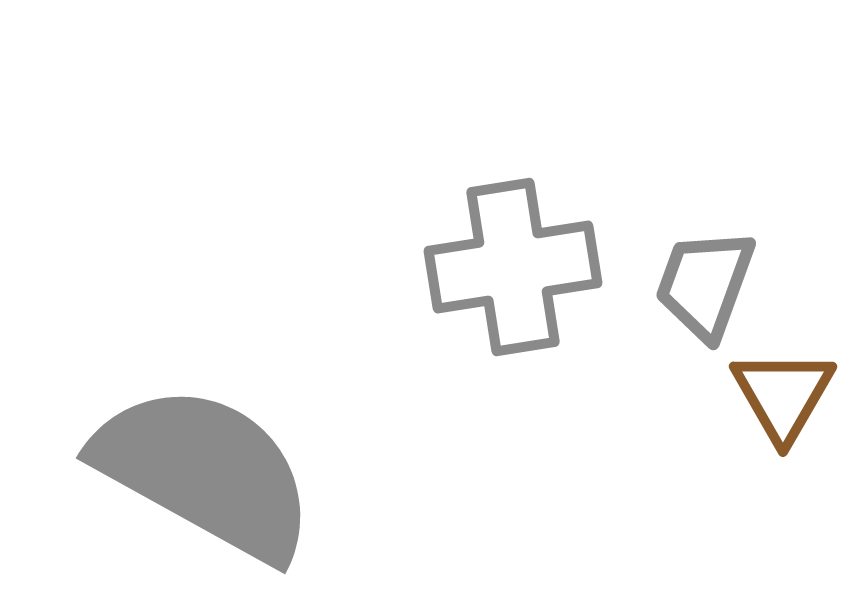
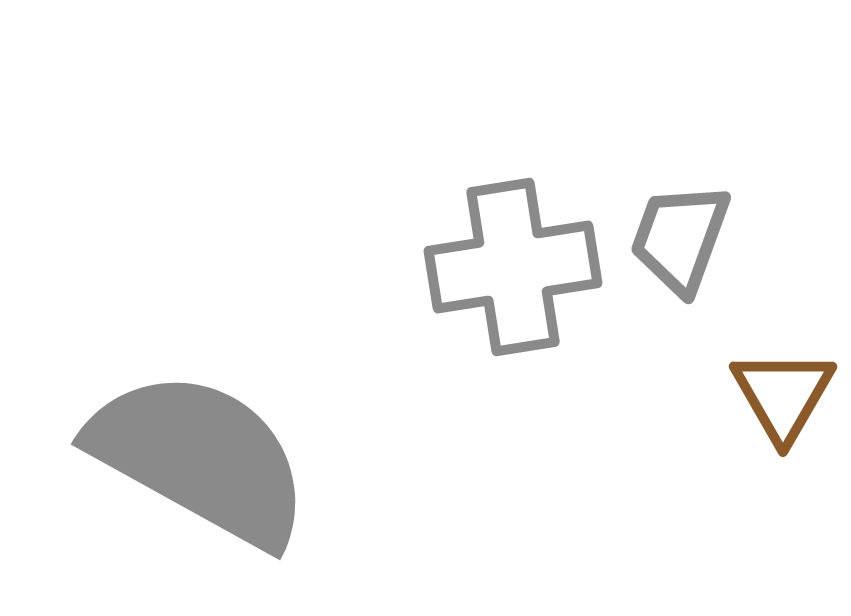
gray trapezoid: moved 25 px left, 46 px up
gray semicircle: moved 5 px left, 14 px up
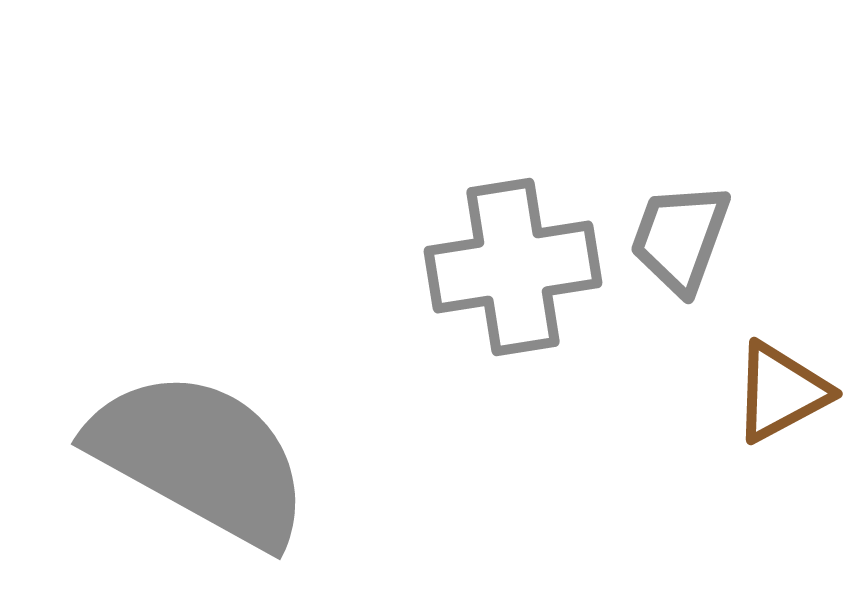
brown triangle: moved 2 px left, 3 px up; rotated 32 degrees clockwise
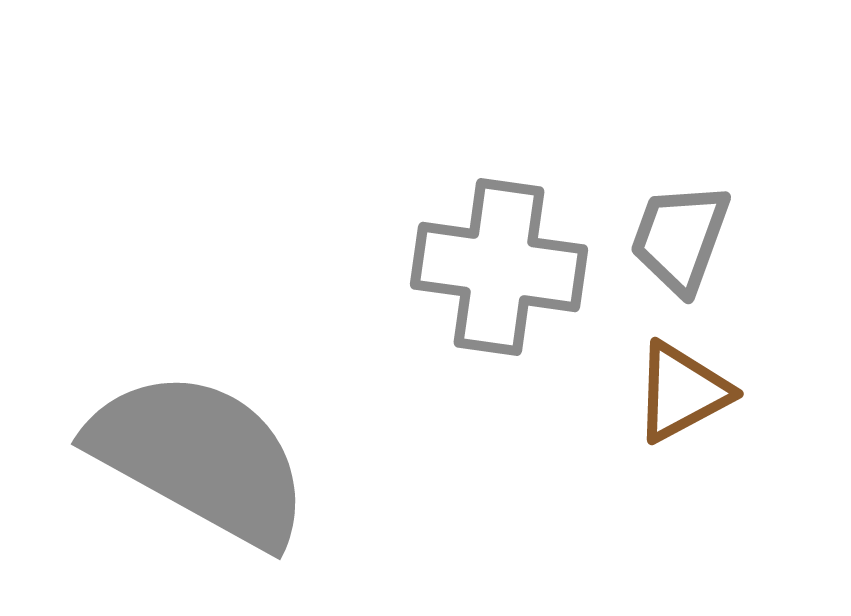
gray cross: moved 14 px left; rotated 17 degrees clockwise
brown triangle: moved 99 px left
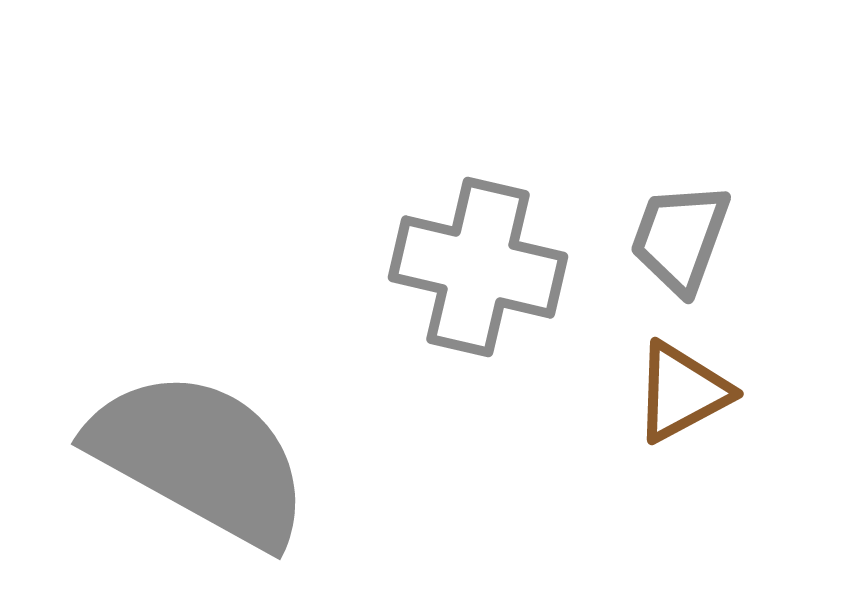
gray cross: moved 21 px left; rotated 5 degrees clockwise
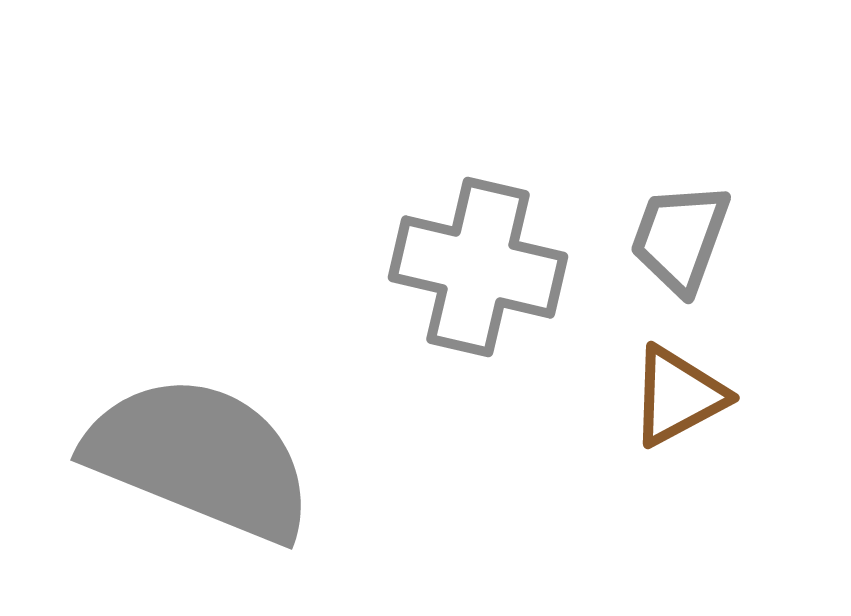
brown triangle: moved 4 px left, 4 px down
gray semicircle: rotated 7 degrees counterclockwise
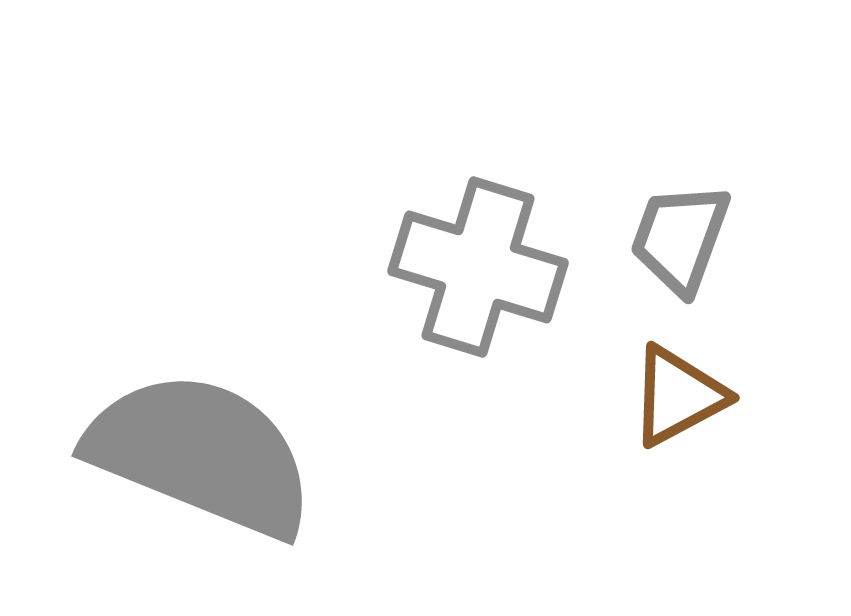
gray cross: rotated 4 degrees clockwise
gray semicircle: moved 1 px right, 4 px up
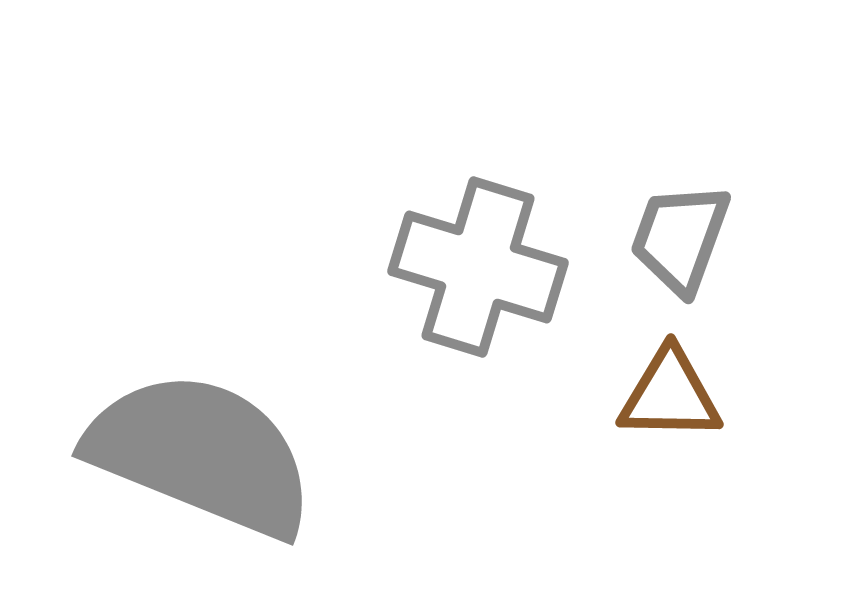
brown triangle: moved 8 px left, 1 px up; rotated 29 degrees clockwise
